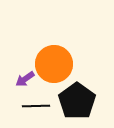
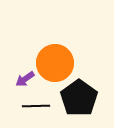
orange circle: moved 1 px right, 1 px up
black pentagon: moved 2 px right, 3 px up
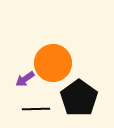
orange circle: moved 2 px left
black line: moved 3 px down
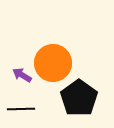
purple arrow: moved 3 px left, 4 px up; rotated 66 degrees clockwise
black line: moved 15 px left
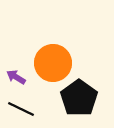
purple arrow: moved 6 px left, 2 px down
black line: rotated 28 degrees clockwise
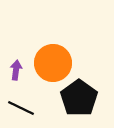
purple arrow: moved 7 px up; rotated 66 degrees clockwise
black line: moved 1 px up
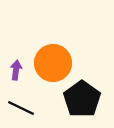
black pentagon: moved 3 px right, 1 px down
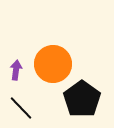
orange circle: moved 1 px down
black line: rotated 20 degrees clockwise
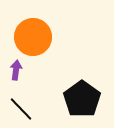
orange circle: moved 20 px left, 27 px up
black line: moved 1 px down
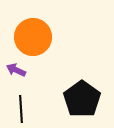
purple arrow: rotated 72 degrees counterclockwise
black line: rotated 40 degrees clockwise
